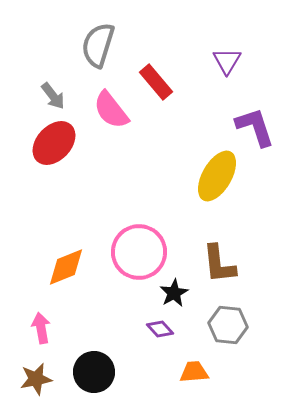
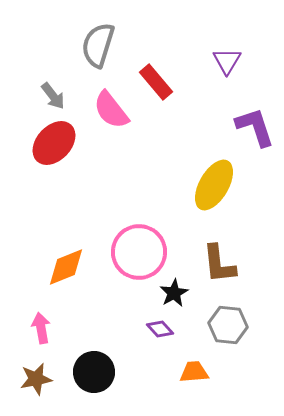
yellow ellipse: moved 3 px left, 9 px down
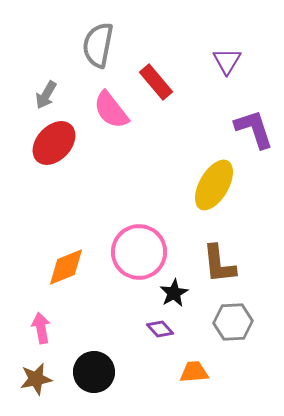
gray semicircle: rotated 6 degrees counterclockwise
gray arrow: moved 7 px left, 1 px up; rotated 68 degrees clockwise
purple L-shape: moved 1 px left, 2 px down
gray hexagon: moved 5 px right, 3 px up; rotated 9 degrees counterclockwise
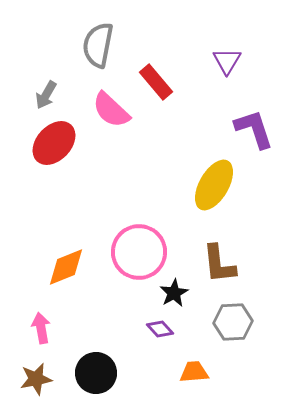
pink semicircle: rotated 9 degrees counterclockwise
black circle: moved 2 px right, 1 px down
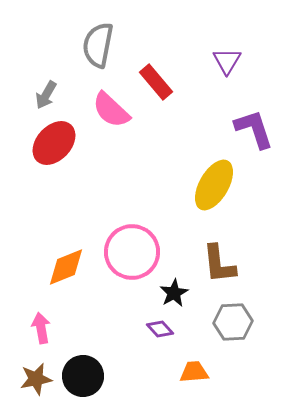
pink circle: moved 7 px left
black circle: moved 13 px left, 3 px down
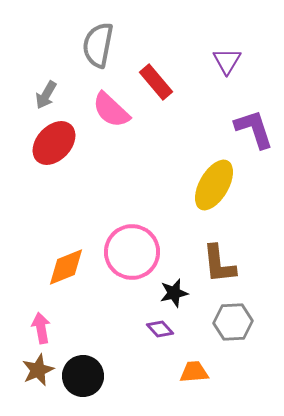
black star: rotated 16 degrees clockwise
brown star: moved 2 px right, 9 px up; rotated 12 degrees counterclockwise
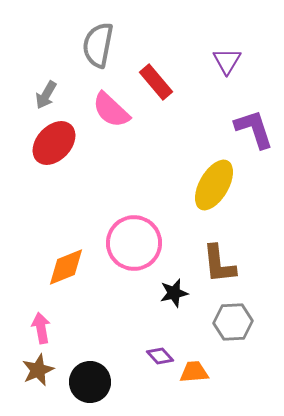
pink circle: moved 2 px right, 9 px up
purple diamond: moved 27 px down
black circle: moved 7 px right, 6 px down
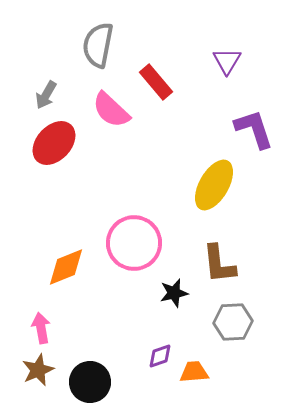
purple diamond: rotated 68 degrees counterclockwise
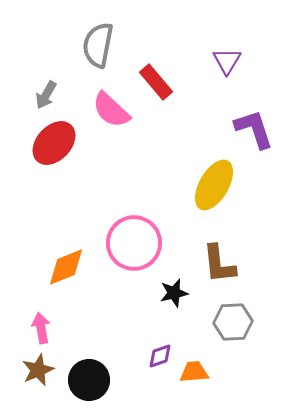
black circle: moved 1 px left, 2 px up
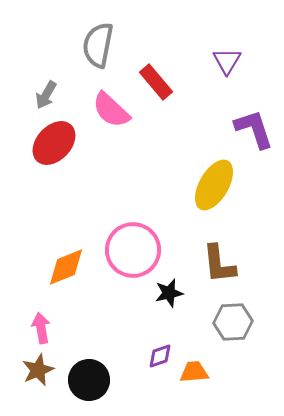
pink circle: moved 1 px left, 7 px down
black star: moved 5 px left
